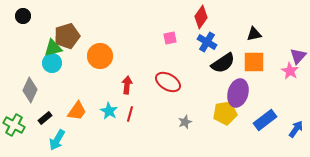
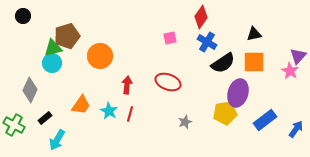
red ellipse: rotated 10 degrees counterclockwise
orange trapezoid: moved 4 px right, 6 px up
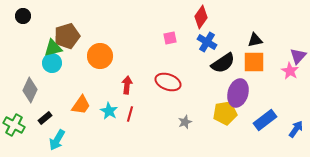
black triangle: moved 1 px right, 6 px down
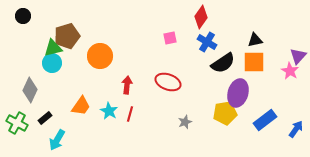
orange trapezoid: moved 1 px down
green cross: moved 3 px right, 2 px up
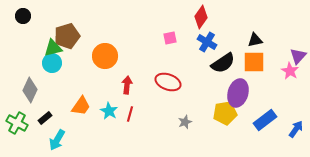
orange circle: moved 5 px right
